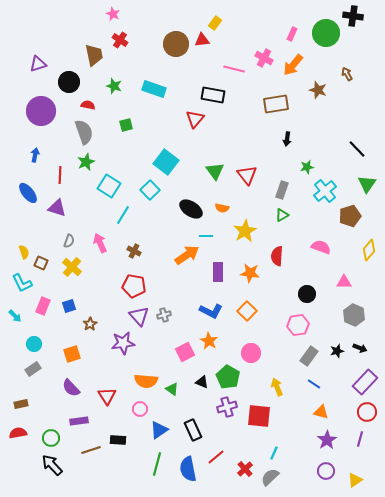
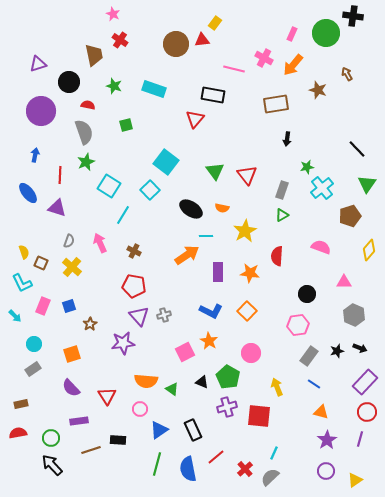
cyan cross at (325, 191): moved 3 px left, 3 px up
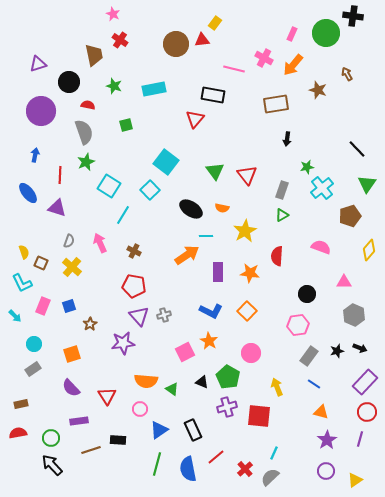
cyan rectangle at (154, 89): rotated 30 degrees counterclockwise
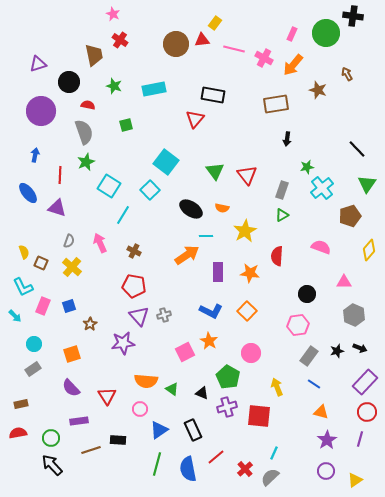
pink line at (234, 69): moved 20 px up
cyan L-shape at (22, 283): moved 1 px right, 4 px down
black triangle at (202, 382): moved 11 px down
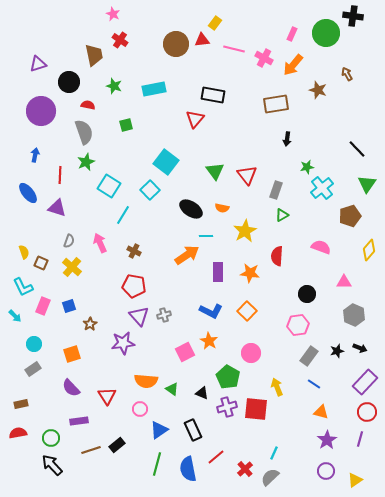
gray rectangle at (282, 190): moved 6 px left
red square at (259, 416): moved 3 px left, 7 px up
black rectangle at (118, 440): moved 1 px left, 5 px down; rotated 42 degrees counterclockwise
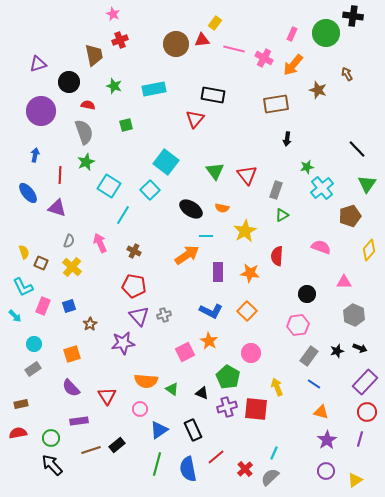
red cross at (120, 40): rotated 35 degrees clockwise
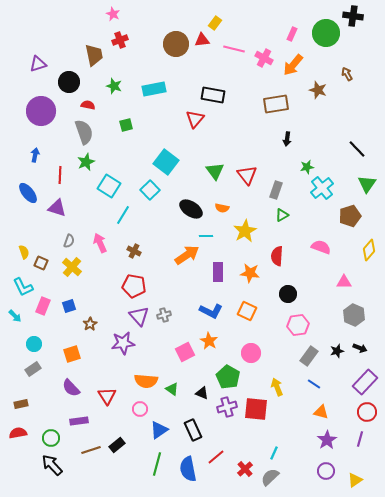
black circle at (307, 294): moved 19 px left
orange square at (247, 311): rotated 18 degrees counterclockwise
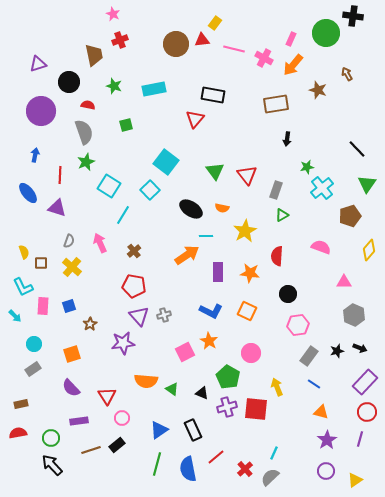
pink rectangle at (292, 34): moved 1 px left, 5 px down
brown cross at (134, 251): rotated 24 degrees clockwise
brown square at (41, 263): rotated 24 degrees counterclockwise
pink rectangle at (43, 306): rotated 18 degrees counterclockwise
pink circle at (140, 409): moved 18 px left, 9 px down
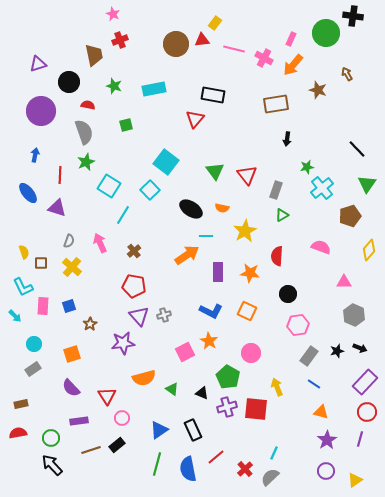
orange semicircle at (146, 381): moved 2 px left, 3 px up; rotated 20 degrees counterclockwise
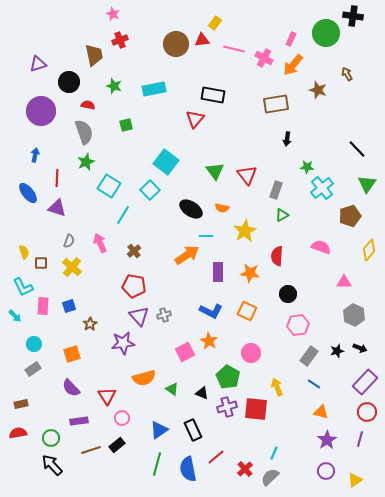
green star at (307, 167): rotated 16 degrees clockwise
red line at (60, 175): moved 3 px left, 3 px down
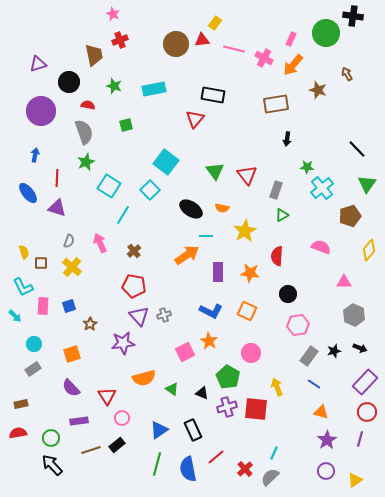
black star at (337, 351): moved 3 px left
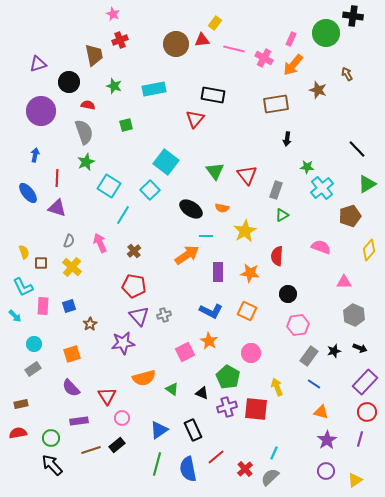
green triangle at (367, 184): rotated 24 degrees clockwise
